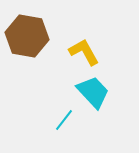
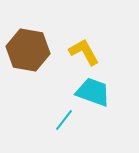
brown hexagon: moved 1 px right, 14 px down
cyan trapezoid: rotated 27 degrees counterclockwise
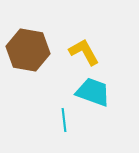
cyan line: rotated 45 degrees counterclockwise
